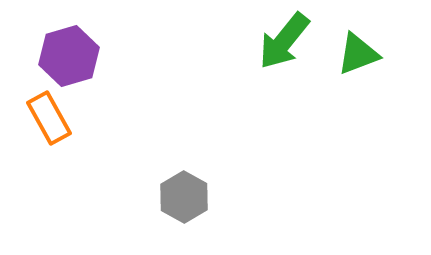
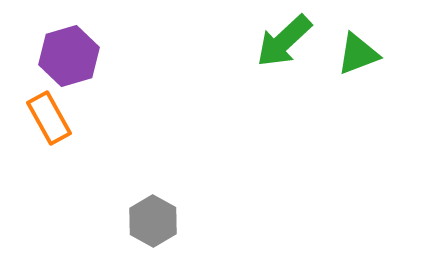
green arrow: rotated 8 degrees clockwise
gray hexagon: moved 31 px left, 24 px down
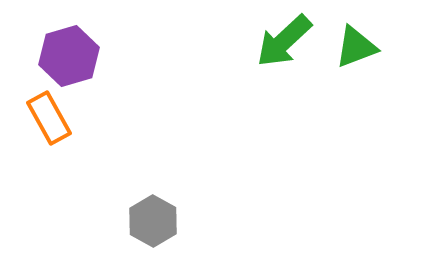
green triangle: moved 2 px left, 7 px up
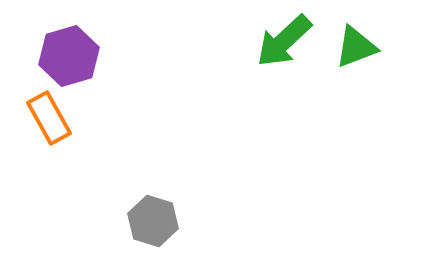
gray hexagon: rotated 12 degrees counterclockwise
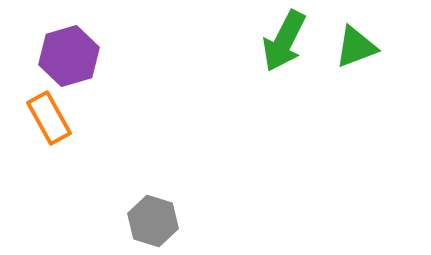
green arrow: rotated 20 degrees counterclockwise
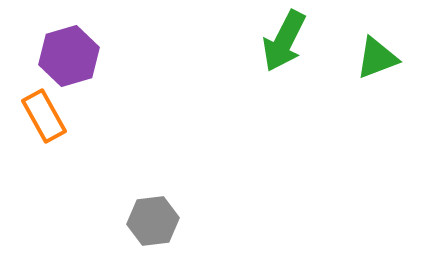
green triangle: moved 21 px right, 11 px down
orange rectangle: moved 5 px left, 2 px up
gray hexagon: rotated 24 degrees counterclockwise
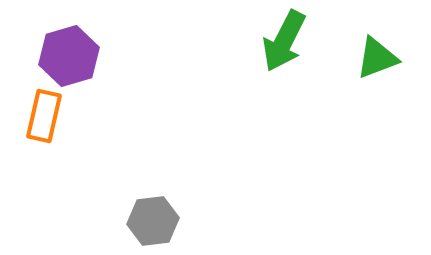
orange rectangle: rotated 42 degrees clockwise
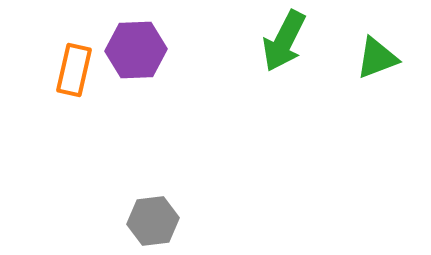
purple hexagon: moved 67 px right, 6 px up; rotated 14 degrees clockwise
orange rectangle: moved 30 px right, 46 px up
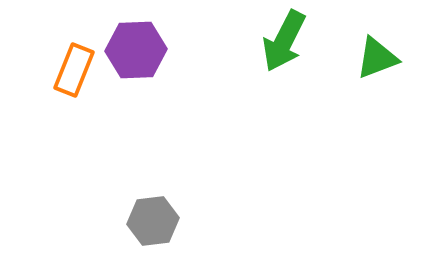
orange rectangle: rotated 9 degrees clockwise
